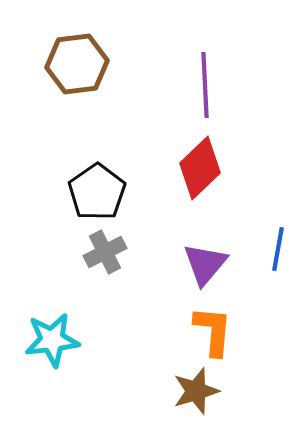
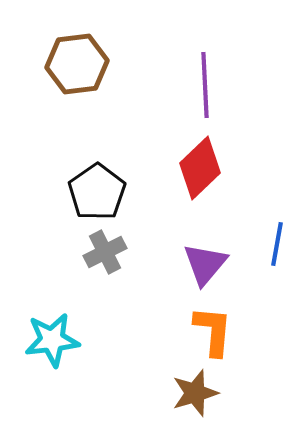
blue line: moved 1 px left, 5 px up
brown star: moved 1 px left, 2 px down
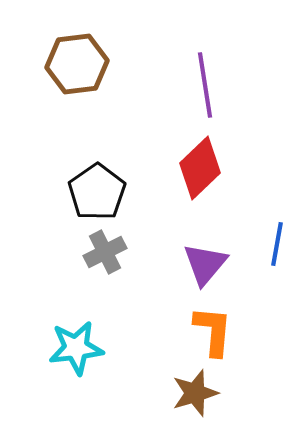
purple line: rotated 6 degrees counterclockwise
cyan star: moved 24 px right, 8 px down
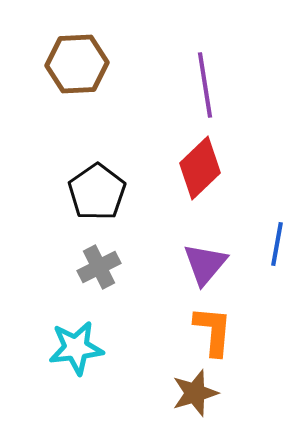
brown hexagon: rotated 4 degrees clockwise
gray cross: moved 6 px left, 15 px down
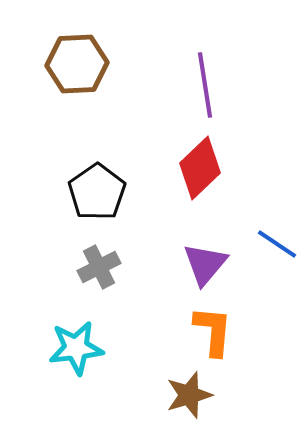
blue line: rotated 66 degrees counterclockwise
brown star: moved 6 px left, 2 px down
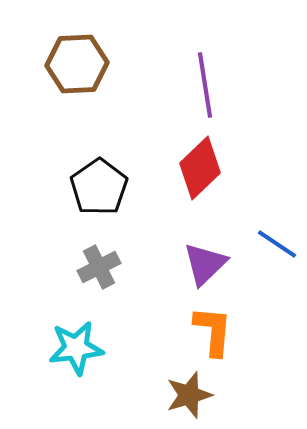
black pentagon: moved 2 px right, 5 px up
purple triangle: rotated 6 degrees clockwise
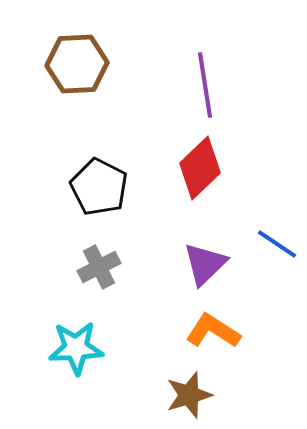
black pentagon: rotated 10 degrees counterclockwise
orange L-shape: rotated 62 degrees counterclockwise
cyan star: rotated 4 degrees clockwise
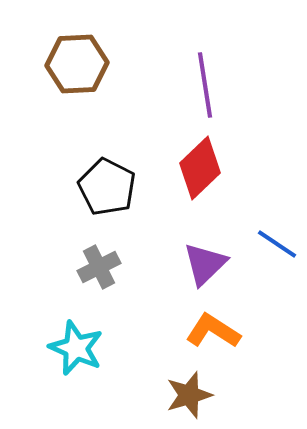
black pentagon: moved 8 px right
cyan star: rotated 26 degrees clockwise
